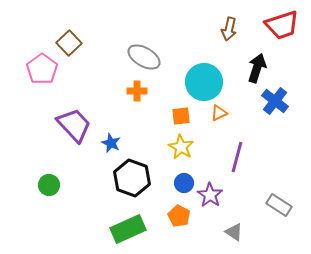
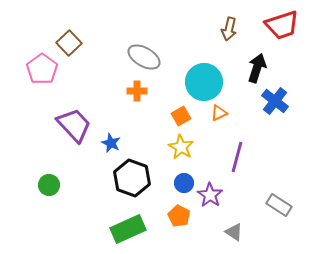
orange square: rotated 24 degrees counterclockwise
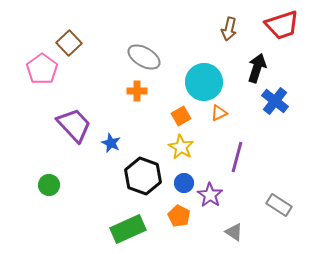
black hexagon: moved 11 px right, 2 px up
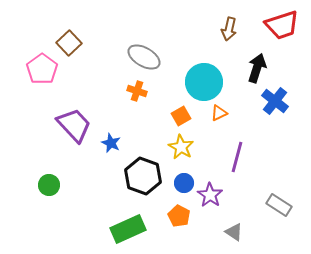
orange cross: rotated 18 degrees clockwise
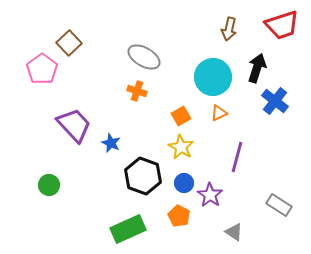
cyan circle: moved 9 px right, 5 px up
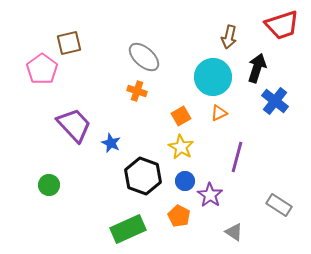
brown arrow: moved 8 px down
brown square: rotated 30 degrees clockwise
gray ellipse: rotated 12 degrees clockwise
blue circle: moved 1 px right, 2 px up
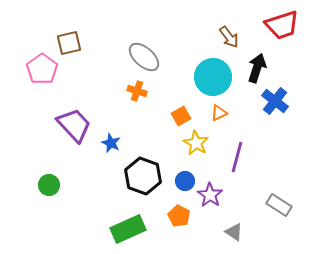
brown arrow: rotated 50 degrees counterclockwise
yellow star: moved 15 px right, 4 px up
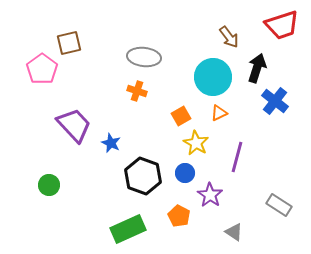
gray ellipse: rotated 36 degrees counterclockwise
blue circle: moved 8 px up
